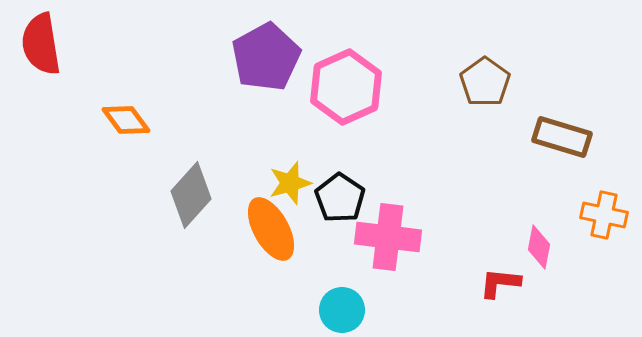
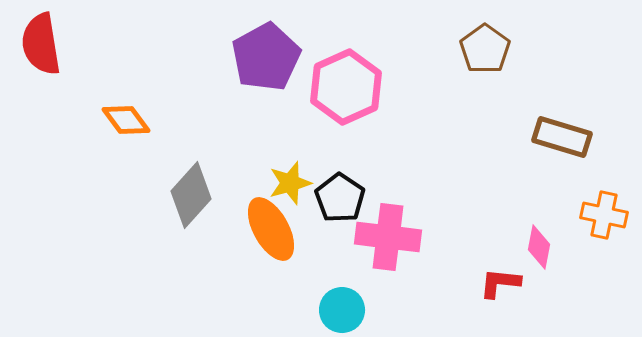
brown pentagon: moved 33 px up
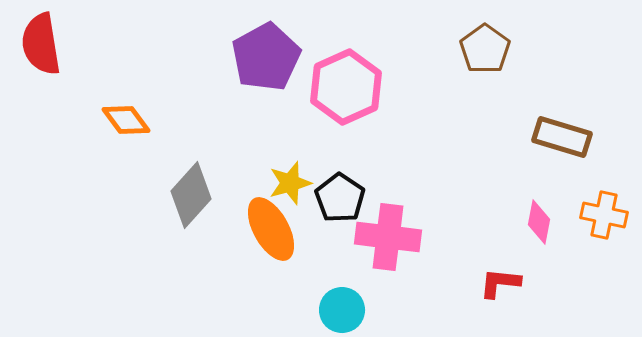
pink diamond: moved 25 px up
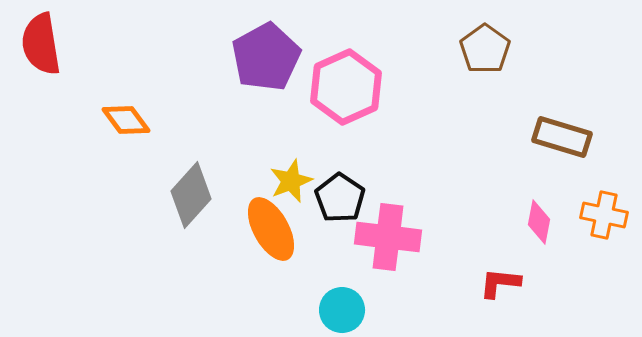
yellow star: moved 1 px right, 2 px up; rotated 6 degrees counterclockwise
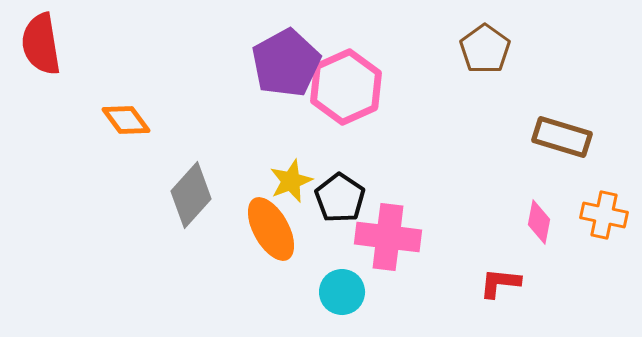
purple pentagon: moved 20 px right, 6 px down
cyan circle: moved 18 px up
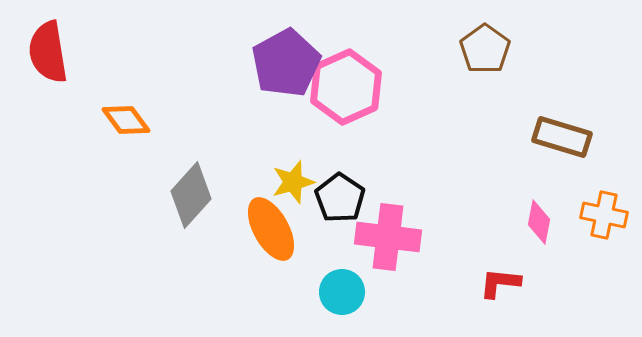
red semicircle: moved 7 px right, 8 px down
yellow star: moved 2 px right, 1 px down; rotated 6 degrees clockwise
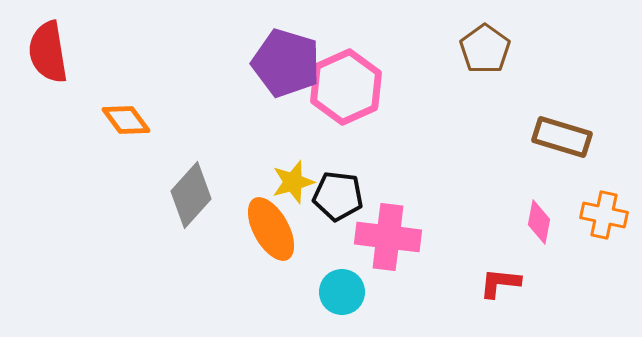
purple pentagon: rotated 26 degrees counterclockwise
black pentagon: moved 2 px left, 2 px up; rotated 27 degrees counterclockwise
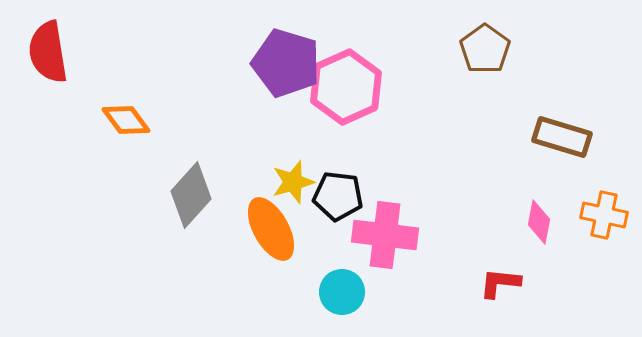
pink cross: moved 3 px left, 2 px up
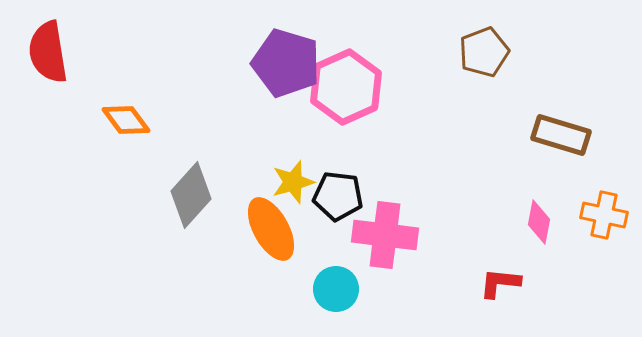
brown pentagon: moved 1 px left, 3 px down; rotated 15 degrees clockwise
brown rectangle: moved 1 px left, 2 px up
cyan circle: moved 6 px left, 3 px up
